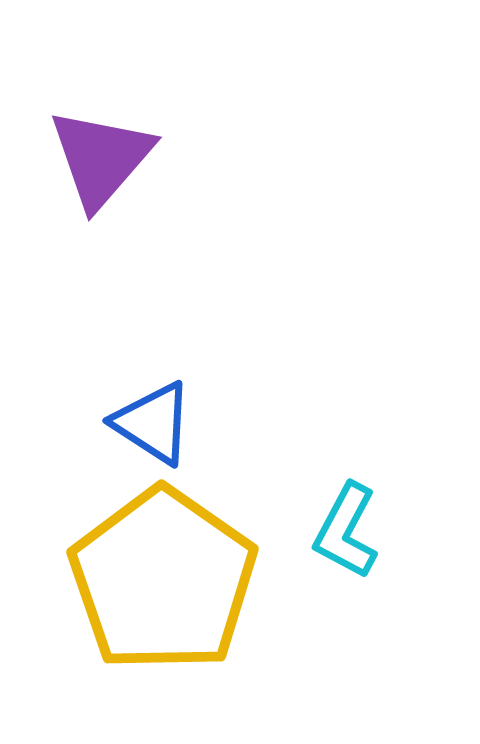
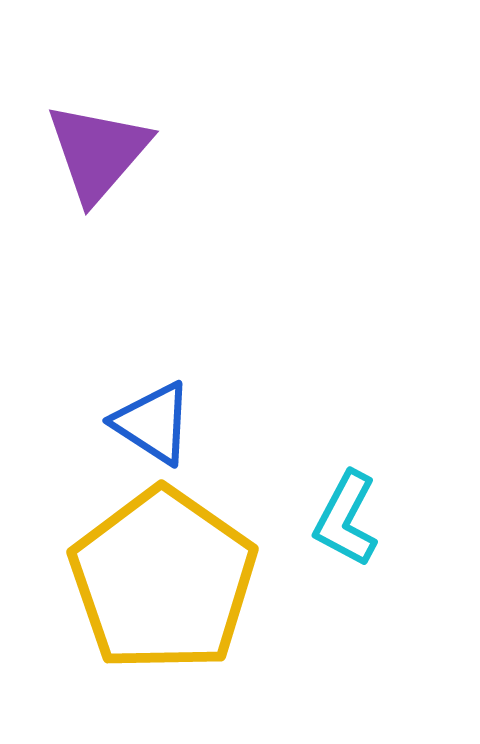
purple triangle: moved 3 px left, 6 px up
cyan L-shape: moved 12 px up
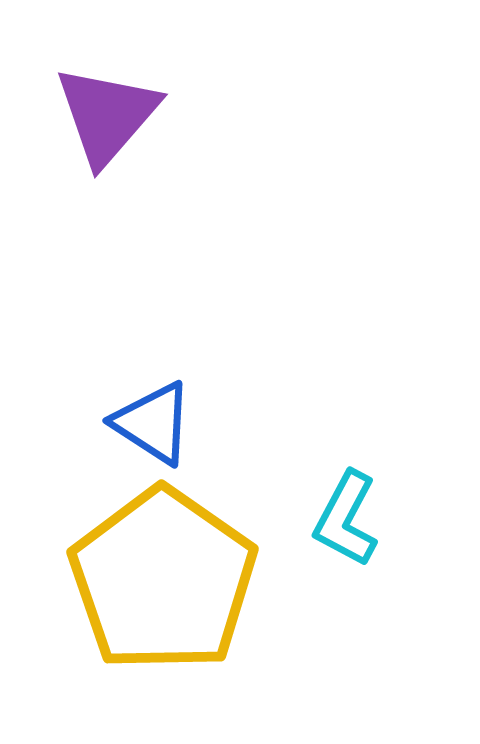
purple triangle: moved 9 px right, 37 px up
